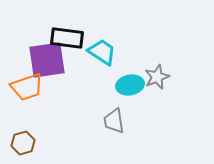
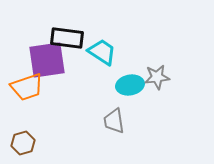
gray star: rotated 15 degrees clockwise
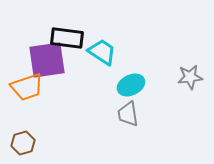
gray star: moved 33 px right
cyan ellipse: moved 1 px right; rotated 16 degrees counterclockwise
gray trapezoid: moved 14 px right, 7 px up
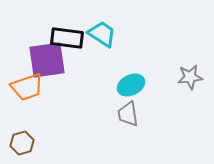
cyan trapezoid: moved 18 px up
brown hexagon: moved 1 px left
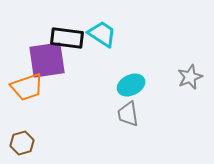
gray star: rotated 15 degrees counterclockwise
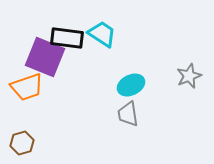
purple square: moved 2 px left, 3 px up; rotated 30 degrees clockwise
gray star: moved 1 px left, 1 px up
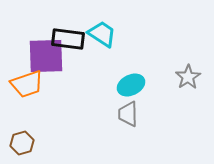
black rectangle: moved 1 px right, 1 px down
purple square: moved 1 px right, 1 px up; rotated 24 degrees counterclockwise
gray star: moved 1 px left, 1 px down; rotated 10 degrees counterclockwise
orange trapezoid: moved 3 px up
gray trapezoid: rotated 8 degrees clockwise
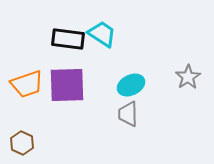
purple square: moved 21 px right, 29 px down
brown hexagon: rotated 20 degrees counterclockwise
